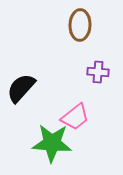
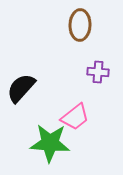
green star: moved 2 px left
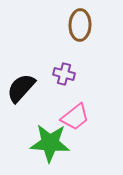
purple cross: moved 34 px left, 2 px down; rotated 10 degrees clockwise
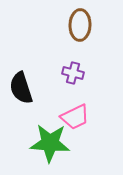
purple cross: moved 9 px right, 1 px up
black semicircle: rotated 60 degrees counterclockwise
pink trapezoid: rotated 12 degrees clockwise
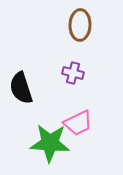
pink trapezoid: moved 3 px right, 6 px down
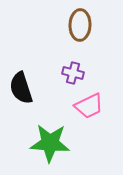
pink trapezoid: moved 11 px right, 17 px up
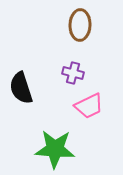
green star: moved 5 px right, 6 px down
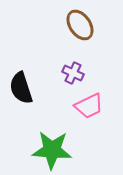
brown ellipse: rotated 36 degrees counterclockwise
purple cross: rotated 10 degrees clockwise
green star: moved 3 px left, 1 px down
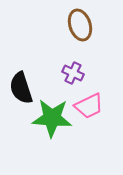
brown ellipse: rotated 16 degrees clockwise
green star: moved 32 px up
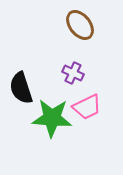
brown ellipse: rotated 20 degrees counterclockwise
pink trapezoid: moved 2 px left, 1 px down
